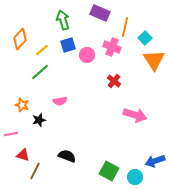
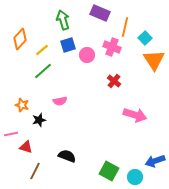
green line: moved 3 px right, 1 px up
red triangle: moved 3 px right, 8 px up
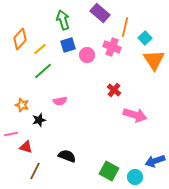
purple rectangle: rotated 18 degrees clockwise
yellow line: moved 2 px left, 1 px up
red cross: moved 9 px down
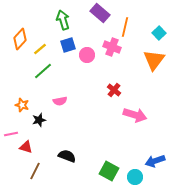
cyan square: moved 14 px right, 5 px up
orange triangle: rotated 10 degrees clockwise
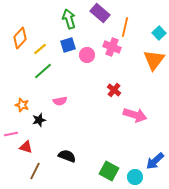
green arrow: moved 6 px right, 1 px up
orange diamond: moved 1 px up
blue arrow: rotated 24 degrees counterclockwise
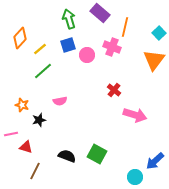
green square: moved 12 px left, 17 px up
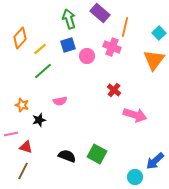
pink circle: moved 1 px down
brown line: moved 12 px left
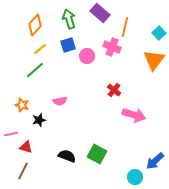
orange diamond: moved 15 px right, 13 px up
green line: moved 8 px left, 1 px up
pink arrow: moved 1 px left
